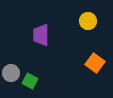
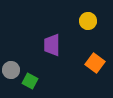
purple trapezoid: moved 11 px right, 10 px down
gray circle: moved 3 px up
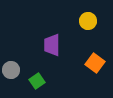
green square: moved 7 px right; rotated 28 degrees clockwise
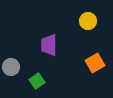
purple trapezoid: moved 3 px left
orange square: rotated 24 degrees clockwise
gray circle: moved 3 px up
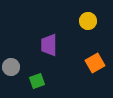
green square: rotated 14 degrees clockwise
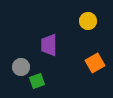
gray circle: moved 10 px right
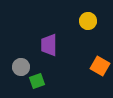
orange square: moved 5 px right, 3 px down; rotated 30 degrees counterclockwise
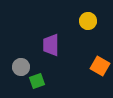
purple trapezoid: moved 2 px right
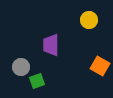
yellow circle: moved 1 px right, 1 px up
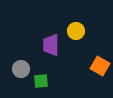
yellow circle: moved 13 px left, 11 px down
gray circle: moved 2 px down
green square: moved 4 px right; rotated 14 degrees clockwise
